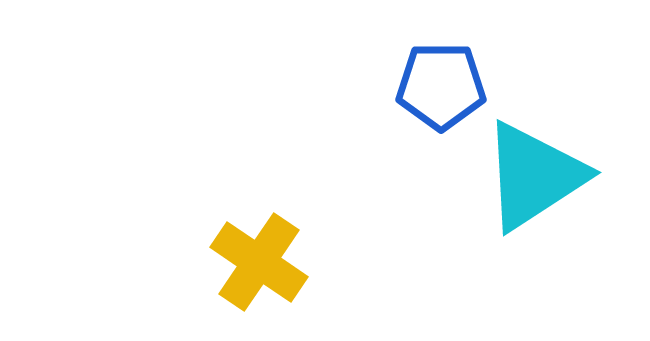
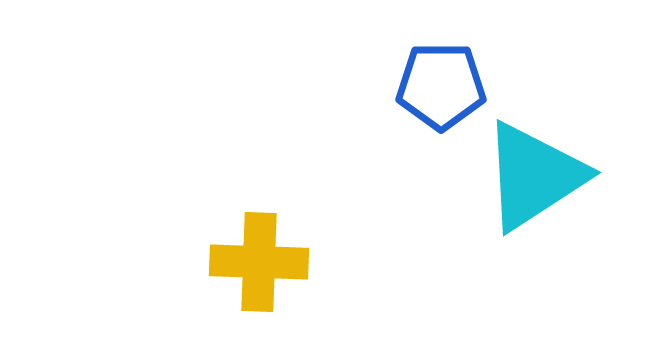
yellow cross: rotated 32 degrees counterclockwise
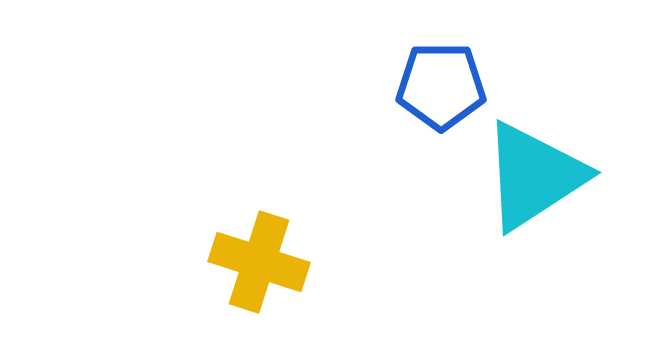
yellow cross: rotated 16 degrees clockwise
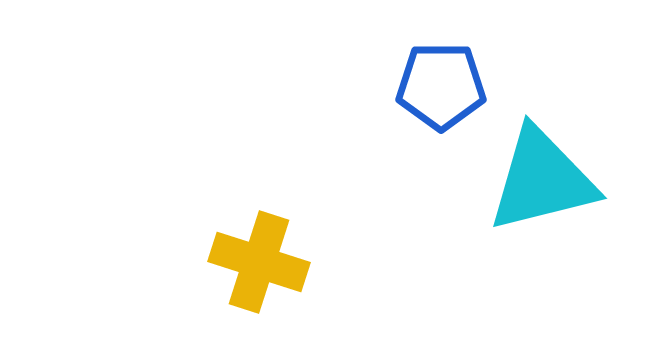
cyan triangle: moved 8 px right, 4 px down; rotated 19 degrees clockwise
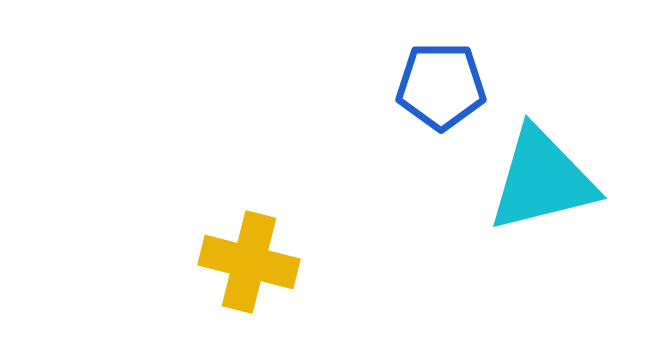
yellow cross: moved 10 px left; rotated 4 degrees counterclockwise
